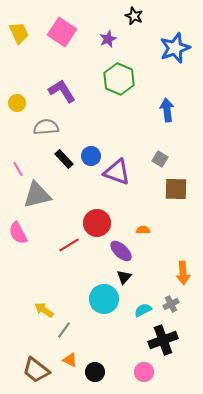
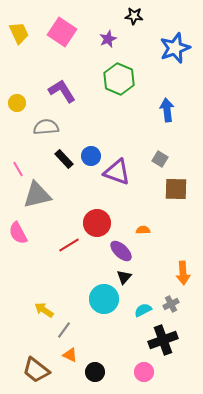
black star: rotated 18 degrees counterclockwise
orange triangle: moved 5 px up
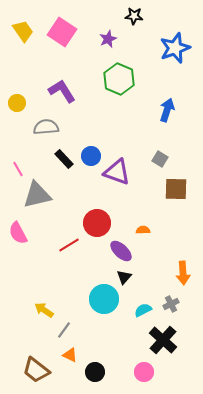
yellow trapezoid: moved 4 px right, 2 px up; rotated 10 degrees counterclockwise
blue arrow: rotated 25 degrees clockwise
black cross: rotated 28 degrees counterclockwise
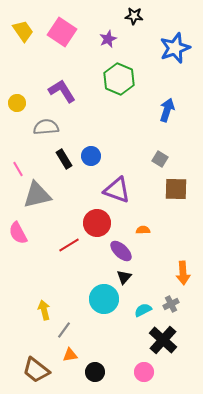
black rectangle: rotated 12 degrees clockwise
purple triangle: moved 18 px down
yellow arrow: rotated 42 degrees clockwise
orange triangle: rotated 35 degrees counterclockwise
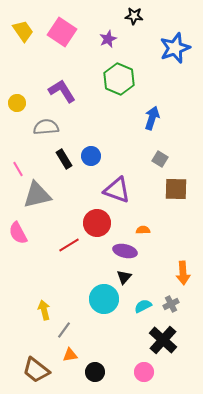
blue arrow: moved 15 px left, 8 px down
purple ellipse: moved 4 px right; rotated 30 degrees counterclockwise
cyan semicircle: moved 4 px up
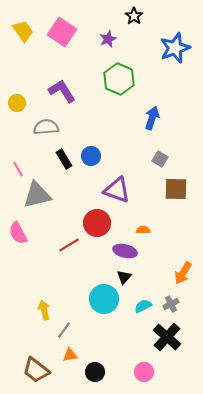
black star: rotated 30 degrees clockwise
orange arrow: rotated 35 degrees clockwise
black cross: moved 4 px right, 3 px up
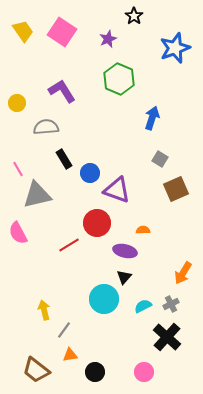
blue circle: moved 1 px left, 17 px down
brown square: rotated 25 degrees counterclockwise
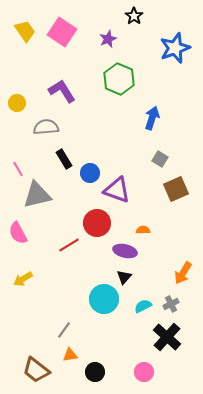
yellow trapezoid: moved 2 px right
yellow arrow: moved 21 px left, 31 px up; rotated 108 degrees counterclockwise
